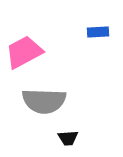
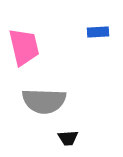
pink trapezoid: moved 5 px up; rotated 105 degrees clockwise
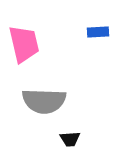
pink trapezoid: moved 3 px up
black trapezoid: moved 2 px right, 1 px down
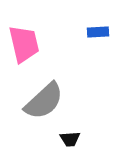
gray semicircle: rotated 45 degrees counterclockwise
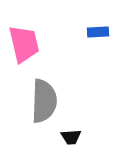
gray semicircle: rotated 45 degrees counterclockwise
black trapezoid: moved 1 px right, 2 px up
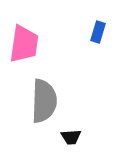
blue rectangle: rotated 70 degrees counterclockwise
pink trapezoid: rotated 21 degrees clockwise
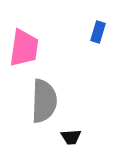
pink trapezoid: moved 4 px down
